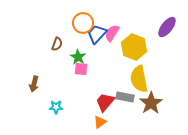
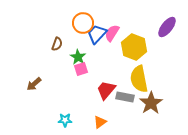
pink square: rotated 24 degrees counterclockwise
brown arrow: rotated 35 degrees clockwise
red trapezoid: moved 1 px right, 12 px up
cyan star: moved 9 px right, 13 px down
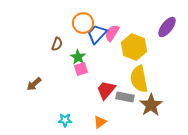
brown star: moved 2 px down
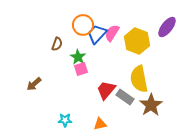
orange circle: moved 2 px down
yellow hexagon: moved 3 px right, 6 px up
gray rectangle: rotated 24 degrees clockwise
orange triangle: moved 2 px down; rotated 24 degrees clockwise
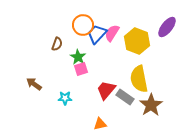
brown arrow: rotated 77 degrees clockwise
cyan star: moved 22 px up
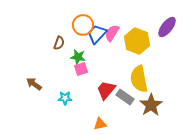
brown semicircle: moved 2 px right, 1 px up
green star: rotated 21 degrees counterclockwise
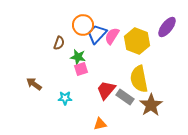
pink semicircle: moved 3 px down
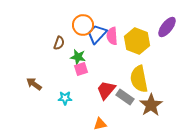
pink semicircle: rotated 36 degrees counterclockwise
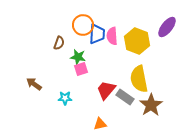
blue trapezoid: rotated 140 degrees clockwise
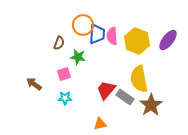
purple ellipse: moved 1 px right, 13 px down
pink square: moved 17 px left, 5 px down
